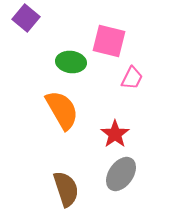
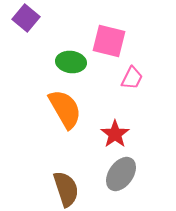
orange semicircle: moved 3 px right, 1 px up
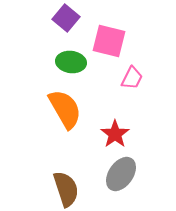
purple square: moved 40 px right
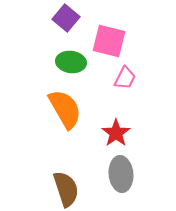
pink trapezoid: moved 7 px left
red star: moved 1 px right, 1 px up
gray ellipse: rotated 40 degrees counterclockwise
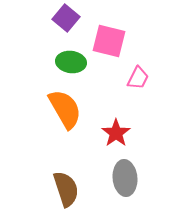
pink trapezoid: moved 13 px right
gray ellipse: moved 4 px right, 4 px down
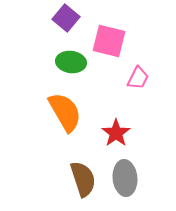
orange semicircle: moved 3 px down
brown semicircle: moved 17 px right, 10 px up
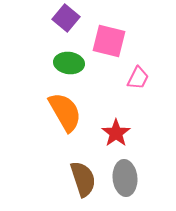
green ellipse: moved 2 px left, 1 px down
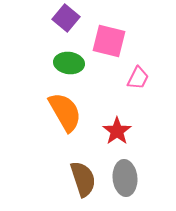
red star: moved 1 px right, 2 px up
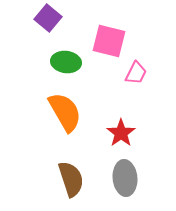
purple square: moved 18 px left
green ellipse: moved 3 px left, 1 px up
pink trapezoid: moved 2 px left, 5 px up
red star: moved 4 px right, 2 px down
brown semicircle: moved 12 px left
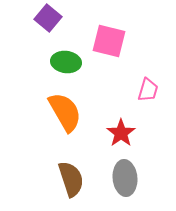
pink trapezoid: moved 12 px right, 17 px down; rotated 10 degrees counterclockwise
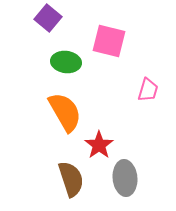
red star: moved 22 px left, 12 px down
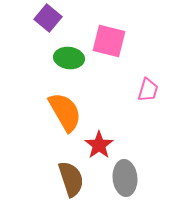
green ellipse: moved 3 px right, 4 px up
